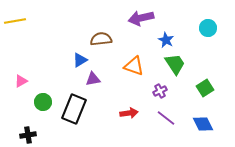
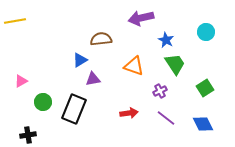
cyan circle: moved 2 px left, 4 px down
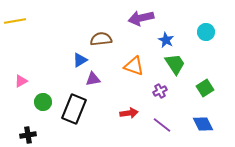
purple line: moved 4 px left, 7 px down
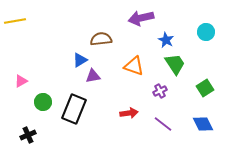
purple triangle: moved 3 px up
purple line: moved 1 px right, 1 px up
black cross: rotated 14 degrees counterclockwise
